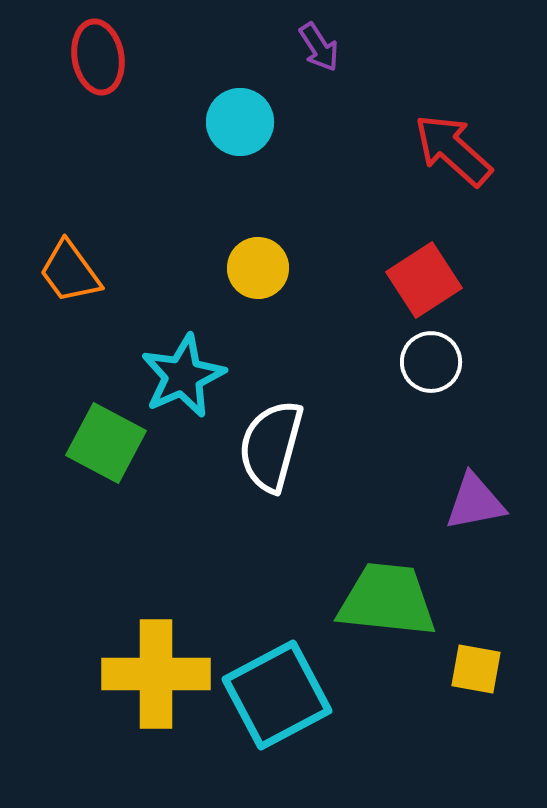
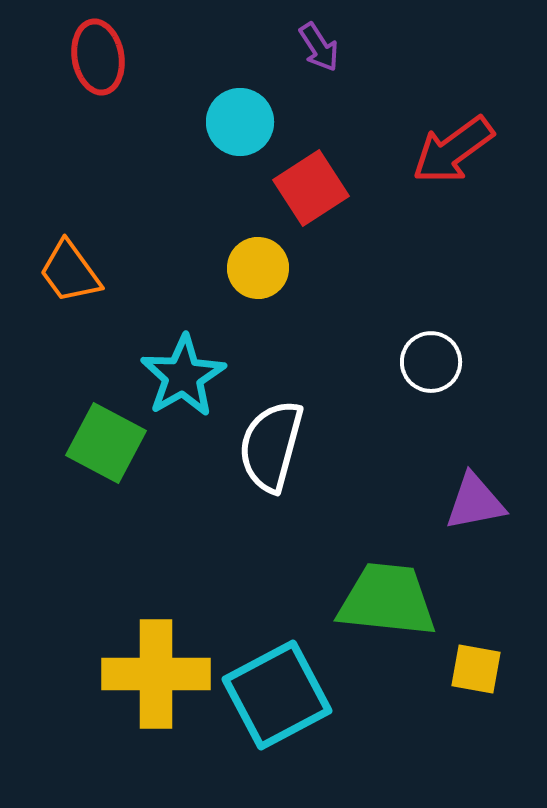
red arrow: rotated 78 degrees counterclockwise
red square: moved 113 px left, 92 px up
cyan star: rotated 6 degrees counterclockwise
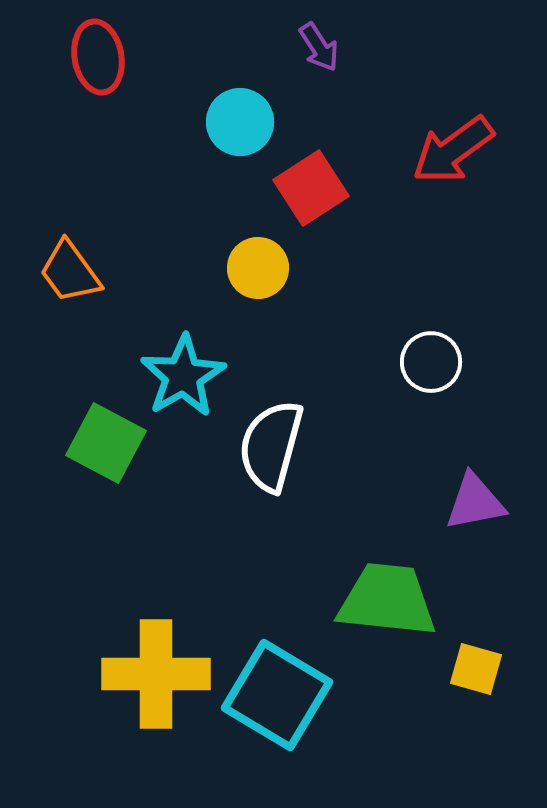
yellow square: rotated 6 degrees clockwise
cyan square: rotated 31 degrees counterclockwise
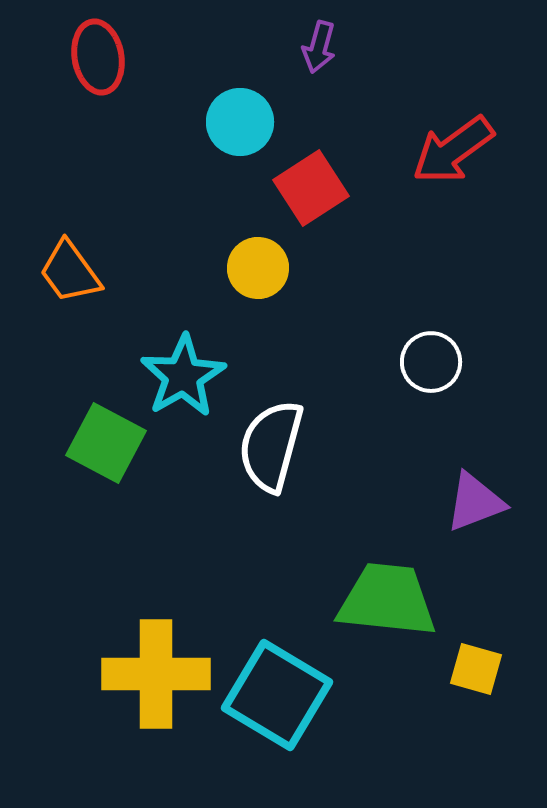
purple arrow: rotated 48 degrees clockwise
purple triangle: rotated 10 degrees counterclockwise
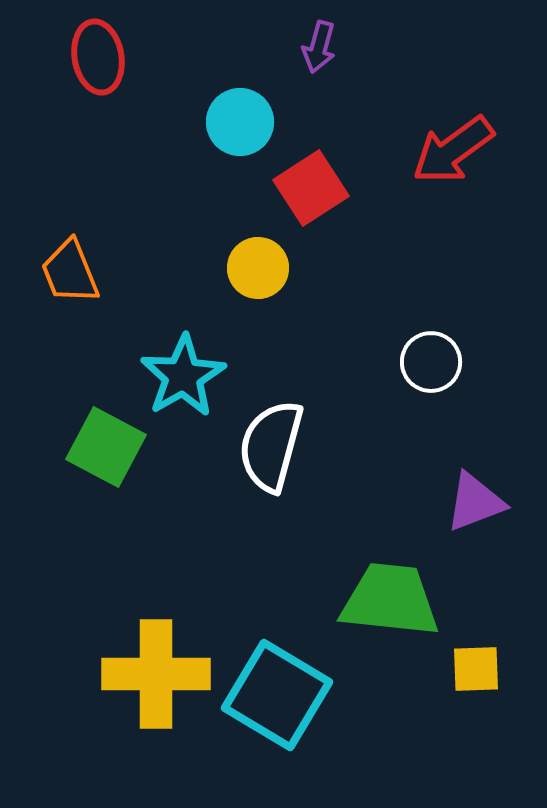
orange trapezoid: rotated 14 degrees clockwise
green square: moved 4 px down
green trapezoid: moved 3 px right
yellow square: rotated 18 degrees counterclockwise
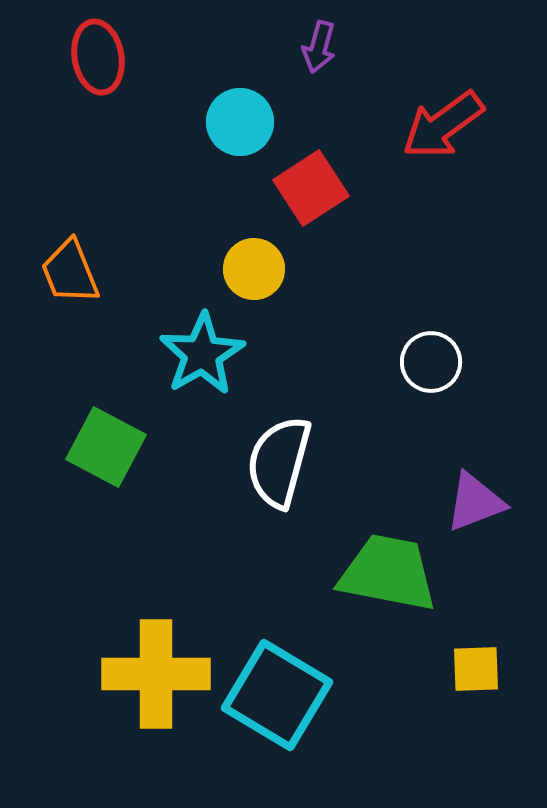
red arrow: moved 10 px left, 25 px up
yellow circle: moved 4 px left, 1 px down
cyan star: moved 19 px right, 22 px up
white semicircle: moved 8 px right, 16 px down
green trapezoid: moved 2 px left, 27 px up; rotated 5 degrees clockwise
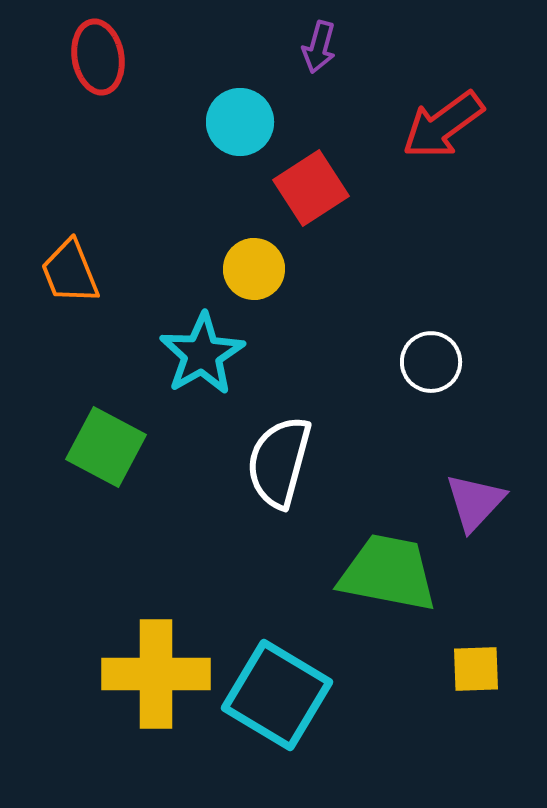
purple triangle: rotated 26 degrees counterclockwise
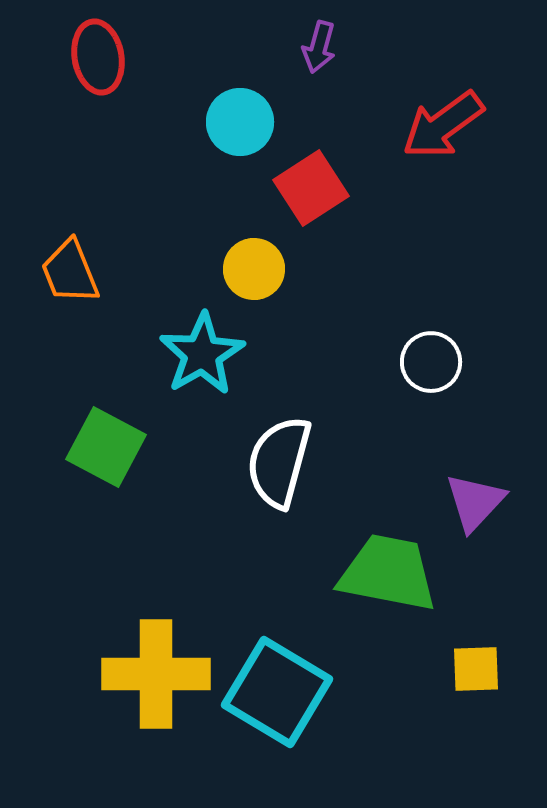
cyan square: moved 3 px up
